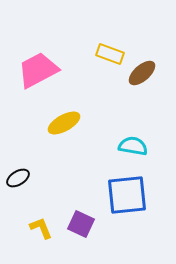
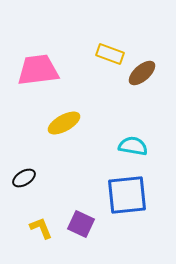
pink trapezoid: rotated 21 degrees clockwise
black ellipse: moved 6 px right
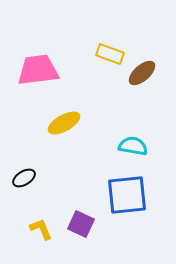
yellow L-shape: moved 1 px down
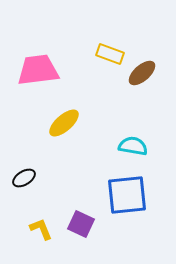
yellow ellipse: rotated 12 degrees counterclockwise
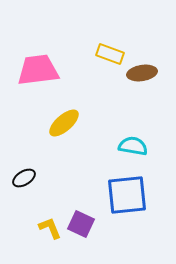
brown ellipse: rotated 32 degrees clockwise
yellow L-shape: moved 9 px right, 1 px up
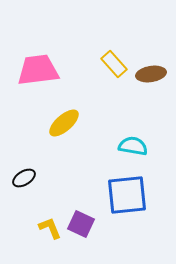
yellow rectangle: moved 4 px right, 10 px down; rotated 28 degrees clockwise
brown ellipse: moved 9 px right, 1 px down
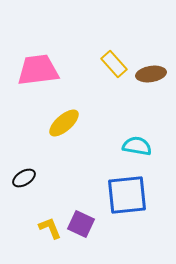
cyan semicircle: moved 4 px right
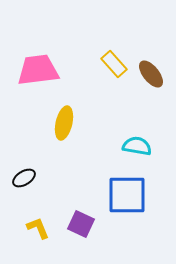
brown ellipse: rotated 60 degrees clockwise
yellow ellipse: rotated 36 degrees counterclockwise
blue square: rotated 6 degrees clockwise
yellow L-shape: moved 12 px left
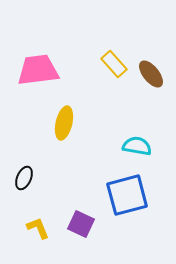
black ellipse: rotated 35 degrees counterclockwise
blue square: rotated 15 degrees counterclockwise
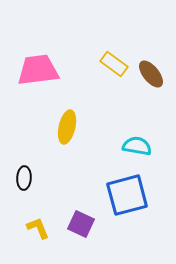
yellow rectangle: rotated 12 degrees counterclockwise
yellow ellipse: moved 3 px right, 4 px down
black ellipse: rotated 20 degrees counterclockwise
